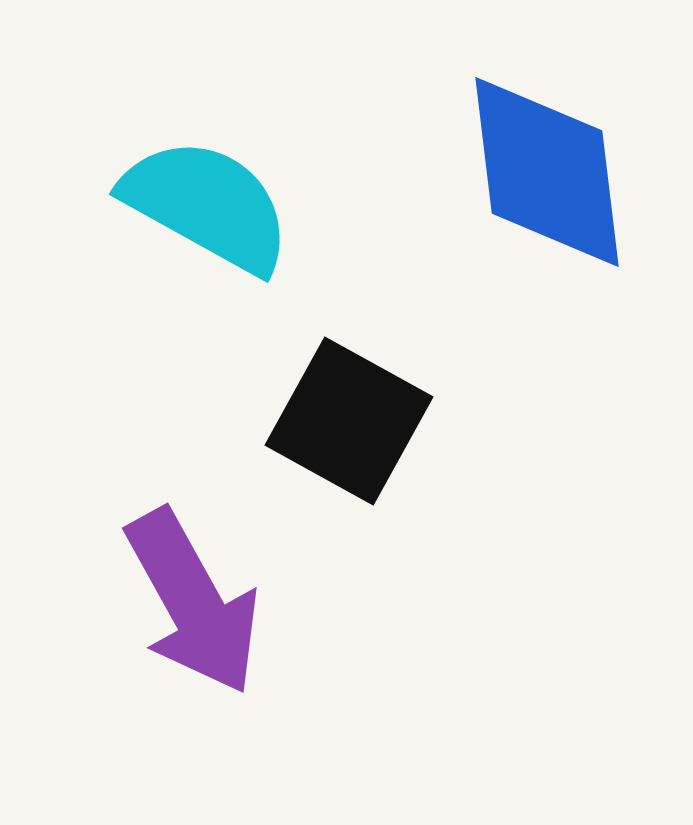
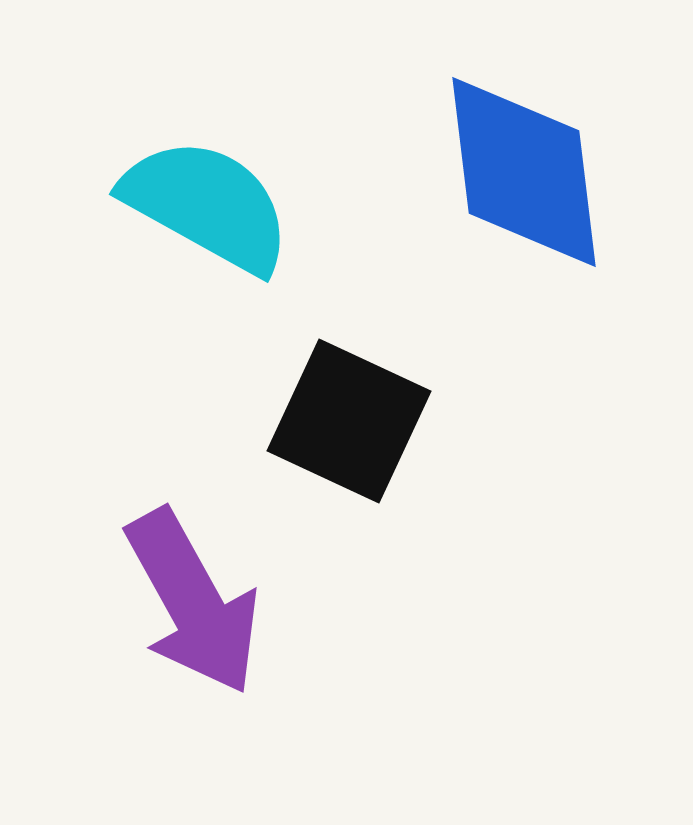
blue diamond: moved 23 px left
black square: rotated 4 degrees counterclockwise
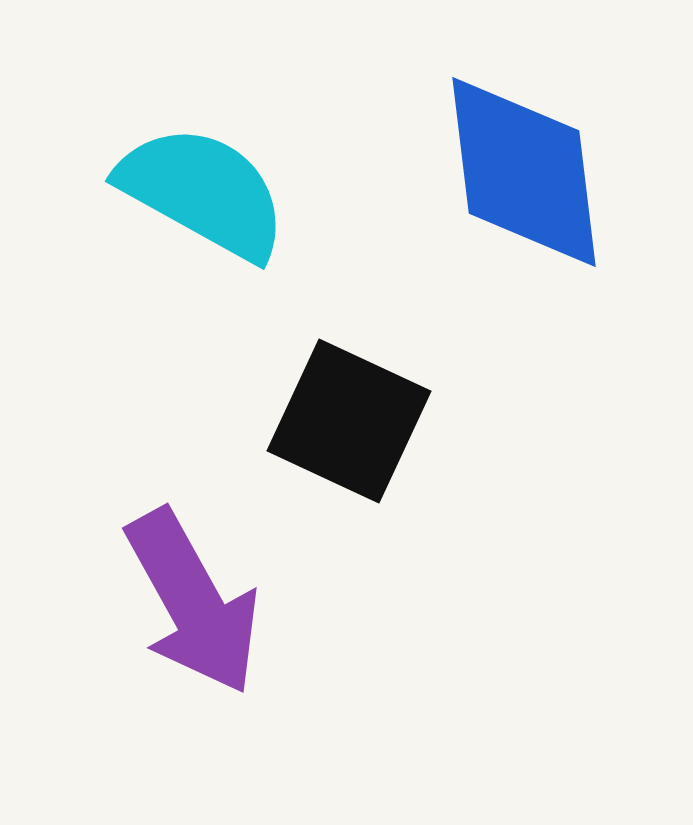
cyan semicircle: moved 4 px left, 13 px up
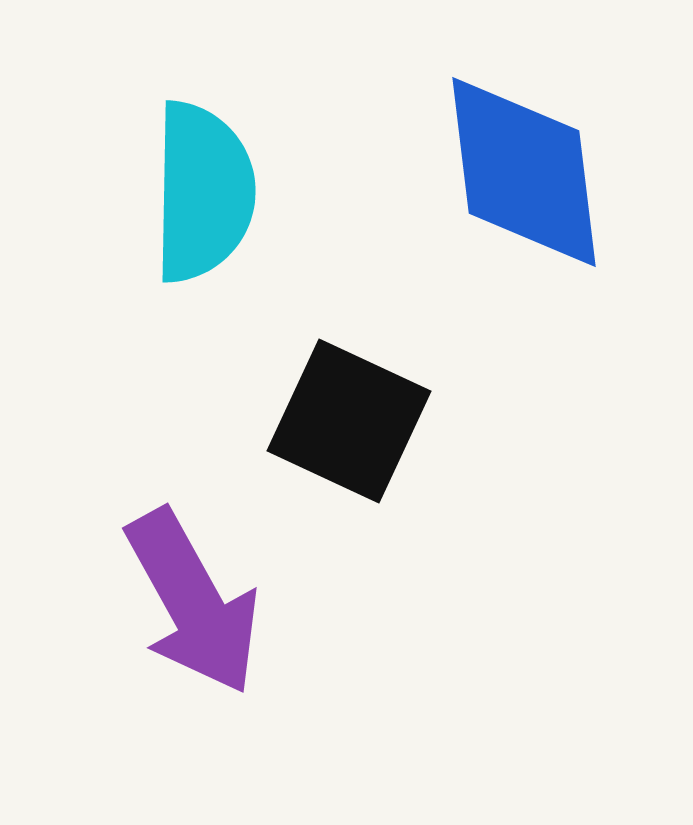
cyan semicircle: rotated 62 degrees clockwise
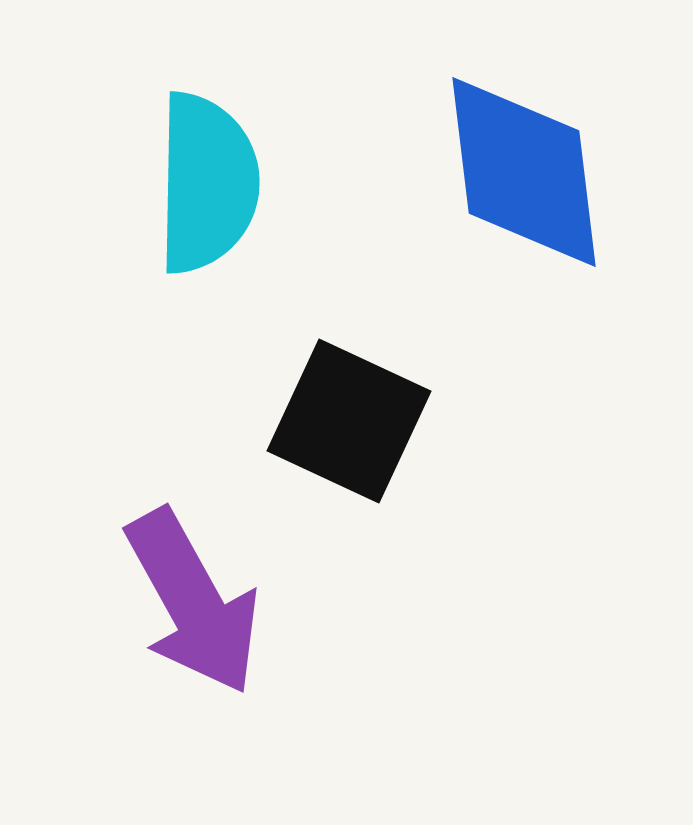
cyan semicircle: moved 4 px right, 9 px up
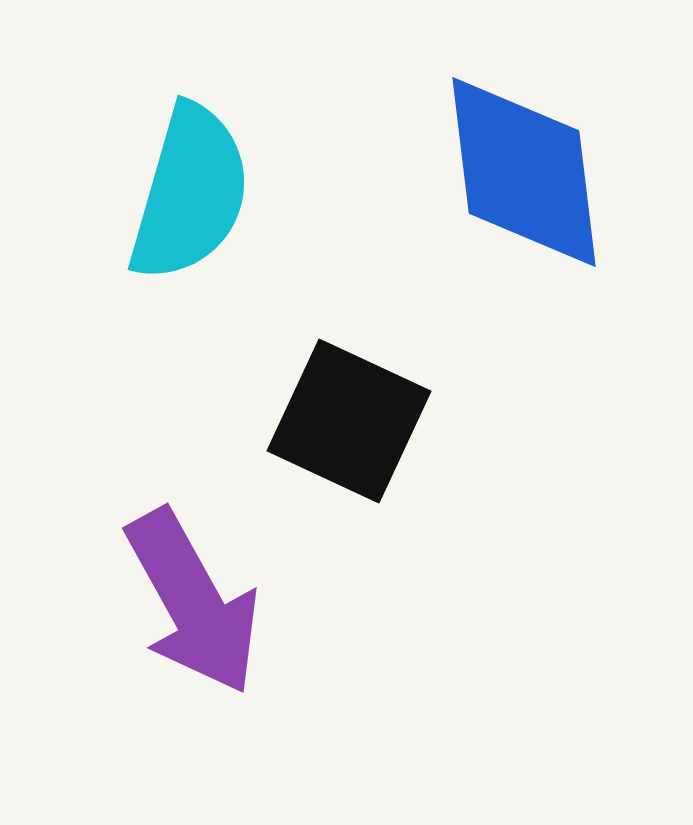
cyan semicircle: moved 17 px left, 10 px down; rotated 15 degrees clockwise
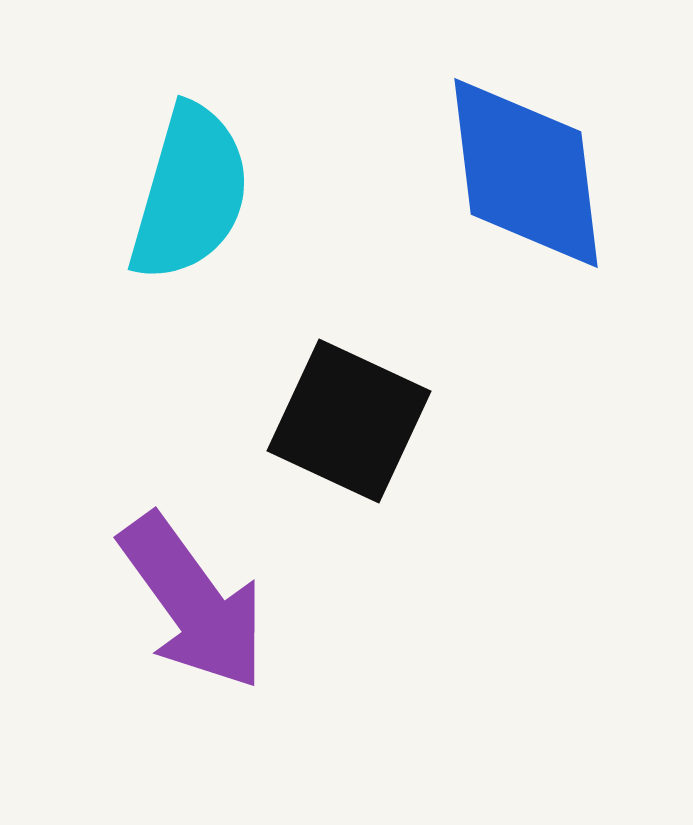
blue diamond: moved 2 px right, 1 px down
purple arrow: rotated 7 degrees counterclockwise
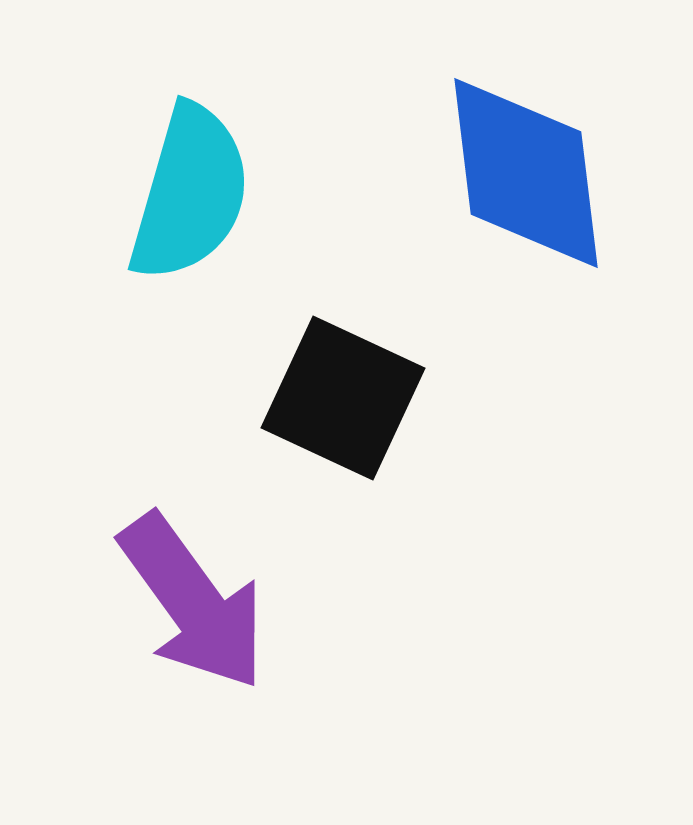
black square: moved 6 px left, 23 px up
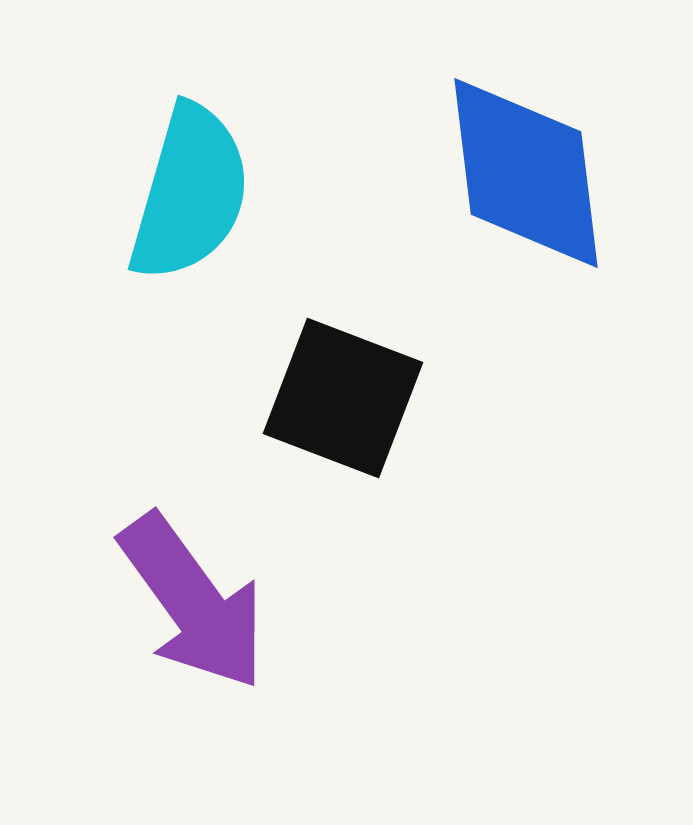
black square: rotated 4 degrees counterclockwise
